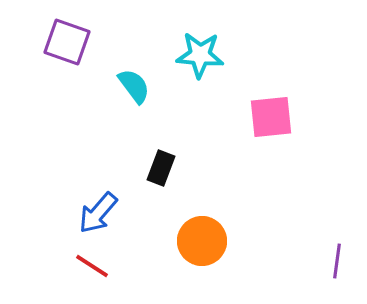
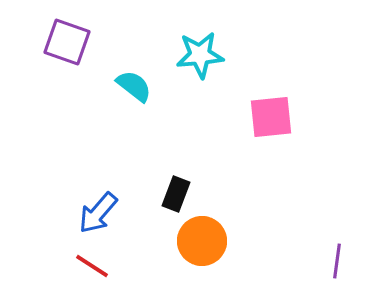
cyan star: rotated 9 degrees counterclockwise
cyan semicircle: rotated 15 degrees counterclockwise
black rectangle: moved 15 px right, 26 px down
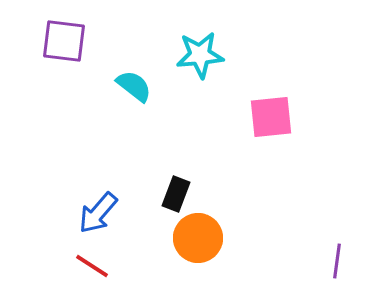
purple square: moved 3 px left, 1 px up; rotated 12 degrees counterclockwise
orange circle: moved 4 px left, 3 px up
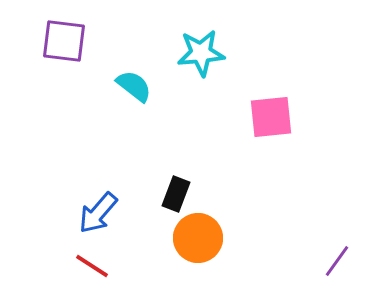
cyan star: moved 1 px right, 2 px up
purple line: rotated 28 degrees clockwise
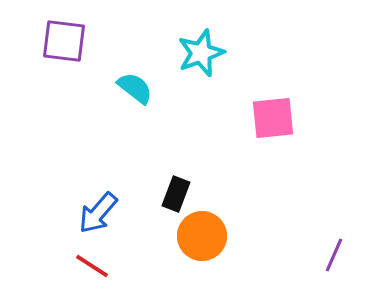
cyan star: rotated 15 degrees counterclockwise
cyan semicircle: moved 1 px right, 2 px down
pink square: moved 2 px right, 1 px down
orange circle: moved 4 px right, 2 px up
purple line: moved 3 px left, 6 px up; rotated 12 degrees counterclockwise
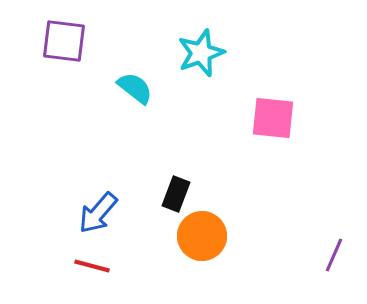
pink square: rotated 12 degrees clockwise
red line: rotated 18 degrees counterclockwise
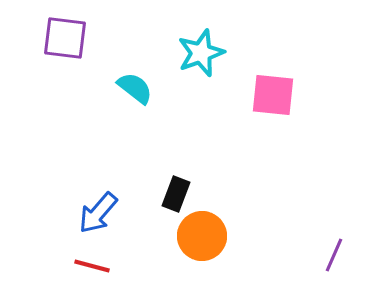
purple square: moved 1 px right, 3 px up
pink square: moved 23 px up
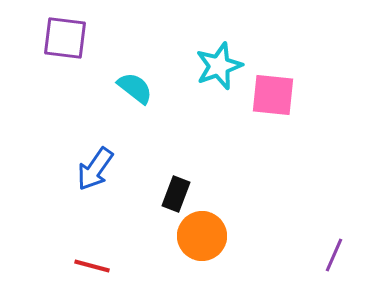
cyan star: moved 18 px right, 13 px down
blue arrow: moved 3 px left, 44 px up; rotated 6 degrees counterclockwise
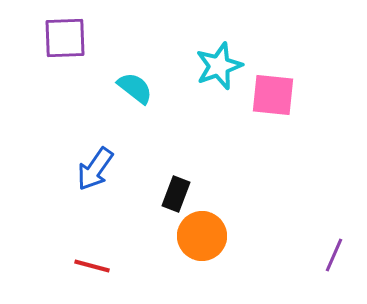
purple square: rotated 9 degrees counterclockwise
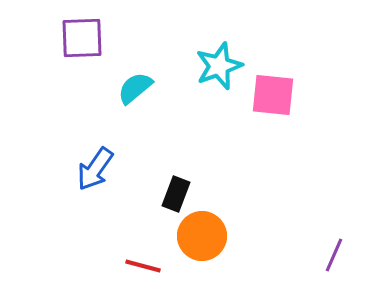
purple square: moved 17 px right
cyan semicircle: rotated 78 degrees counterclockwise
red line: moved 51 px right
